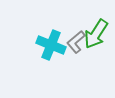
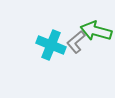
green arrow: moved 3 px up; rotated 72 degrees clockwise
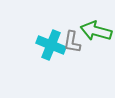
gray L-shape: moved 4 px left; rotated 40 degrees counterclockwise
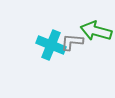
gray L-shape: rotated 85 degrees clockwise
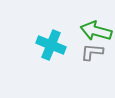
gray L-shape: moved 20 px right, 10 px down
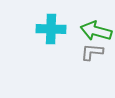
cyan cross: moved 16 px up; rotated 20 degrees counterclockwise
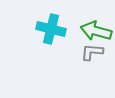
cyan cross: rotated 12 degrees clockwise
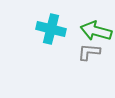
gray L-shape: moved 3 px left
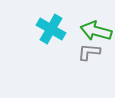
cyan cross: rotated 16 degrees clockwise
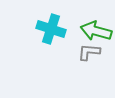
cyan cross: rotated 12 degrees counterclockwise
